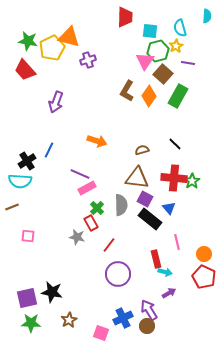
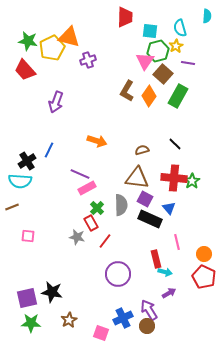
black rectangle at (150, 219): rotated 15 degrees counterclockwise
red line at (109, 245): moved 4 px left, 4 px up
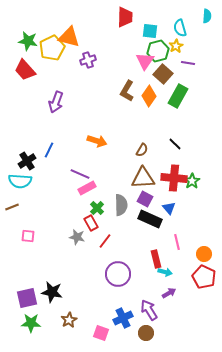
brown semicircle at (142, 150): rotated 136 degrees clockwise
brown triangle at (137, 178): moved 6 px right; rotated 10 degrees counterclockwise
brown circle at (147, 326): moved 1 px left, 7 px down
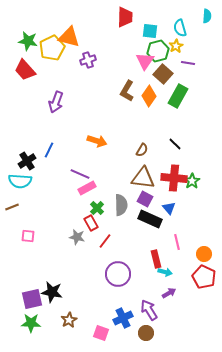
brown triangle at (143, 178): rotated 10 degrees clockwise
purple square at (27, 298): moved 5 px right, 1 px down
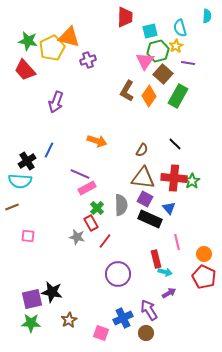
cyan square at (150, 31): rotated 21 degrees counterclockwise
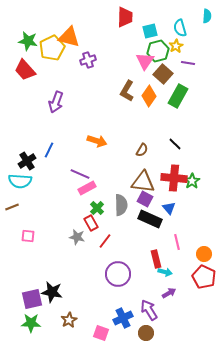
brown triangle at (143, 178): moved 4 px down
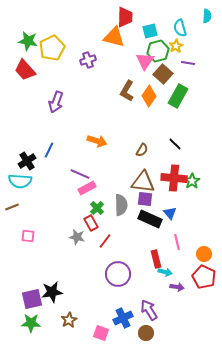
orange triangle at (69, 37): moved 45 px right
purple square at (145, 199): rotated 21 degrees counterclockwise
blue triangle at (169, 208): moved 1 px right, 5 px down
black star at (52, 292): rotated 20 degrees counterclockwise
purple arrow at (169, 293): moved 8 px right, 6 px up; rotated 40 degrees clockwise
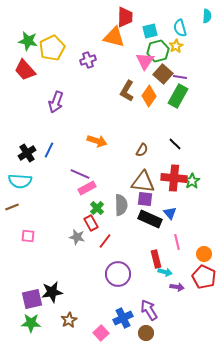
purple line at (188, 63): moved 8 px left, 14 px down
black cross at (27, 161): moved 8 px up
pink square at (101, 333): rotated 28 degrees clockwise
